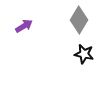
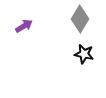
gray diamond: moved 1 px right, 1 px up
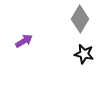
purple arrow: moved 15 px down
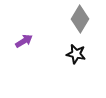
black star: moved 8 px left
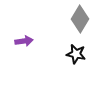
purple arrow: rotated 24 degrees clockwise
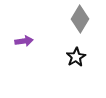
black star: moved 3 px down; rotated 30 degrees clockwise
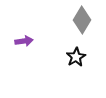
gray diamond: moved 2 px right, 1 px down
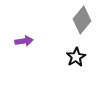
gray diamond: rotated 8 degrees clockwise
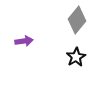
gray diamond: moved 5 px left
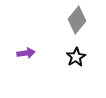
purple arrow: moved 2 px right, 12 px down
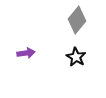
black star: rotated 12 degrees counterclockwise
